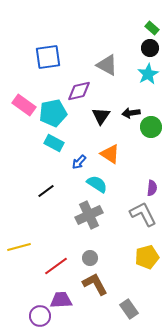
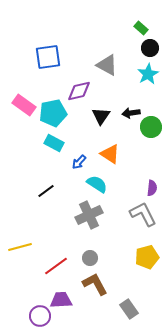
green rectangle: moved 11 px left
yellow line: moved 1 px right
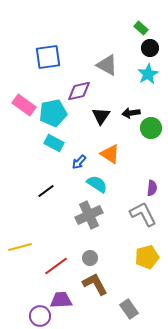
green circle: moved 1 px down
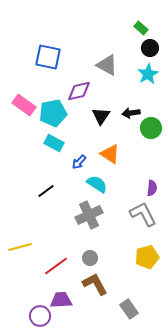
blue square: rotated 20 degrees clockwise
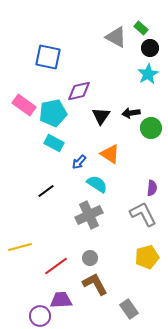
gray triangle: moved 9 px right, 28 px up
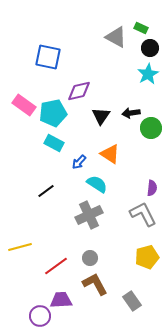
green rectangle: rotated 16 degrees counterclockwise
gray rectangle: moved 3 px right, 8 px up
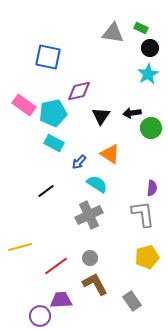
gray triangle: moved 3 px left, 4 px up; rotated 20 degrees counterclockwise
black arrow: moved 1 px right
gray L-shape: rotated 20 degrees clockwise
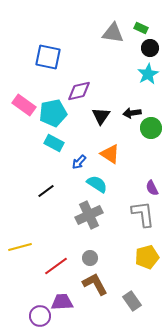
purple semicircle: rotated 147 degrees clockwise
purple trapezoid: moved 1 px right, 2 px down
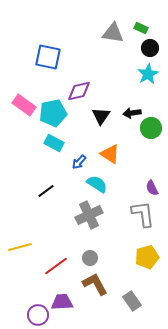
purple circle: moved 2 px left, 1 px up
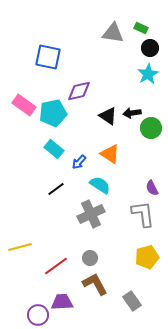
black triangle: moved 7 px right; rotated 30 degrees counterclockwise
cyan rectangle: moved 6 px down; rotated 12 degrees clockwise
cyan semicircle: moved 3 px right, 1 px down
black line: moved 10 px right, 2 px up
gray cross: moved 2 px right, 1 px up
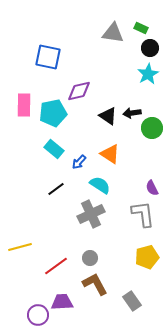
pink rectangle: rotated 55 degrees clockwise
green circle: moved 1 px right
